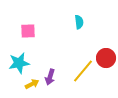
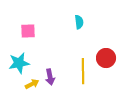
yellow line: rotated 40 degrees counterclockwise
purple arrow: rotated 28 degrees counterclockwise
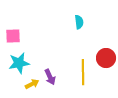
pink square: moved 15 px left, 5 px down
yellow line: moved 1 px down
purple arrow: rotated 14 degrees counterclockwise
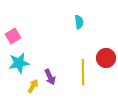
pink square: rotated 28 degrees counterclockwise
yellow arrow: moved 1 px right, 2 px down; rotated 32 degrees counterclockwise
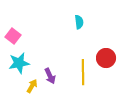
pink square: rotated 21 degrees counterclockwise
purple arrow: moved 1 px up
yellow arrow: moved 1 px left
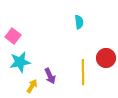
cyan star: moved 1 px right, 1 px up
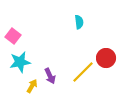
yellow line: rotated 45 degrees clockwise
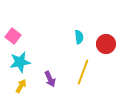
cyan semicircle: moved 15 px down
red circle: moved 14 px up
yellow line: rotated 25 degrees counterclockwise
purple arrow: moved 3 px down
yellow arrow: moved 11 px left
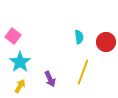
red circle: moved 2 px up
cyan star: rotated 25 degrees counterclockwise
yellow arrow: moved 1 px left
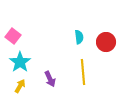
yellow line: rotated 25 degrees counterclockwise
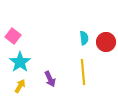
cyan semicircle: moved 5 px right, 1 px down
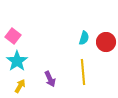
cyan semicircle: rotated 24 degrees clockwise
cyan star: moved 3 px left, 1 px up
